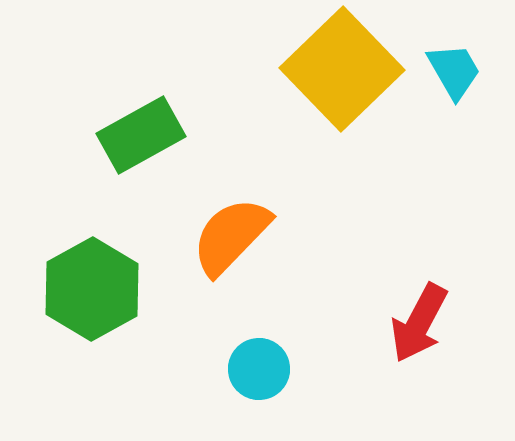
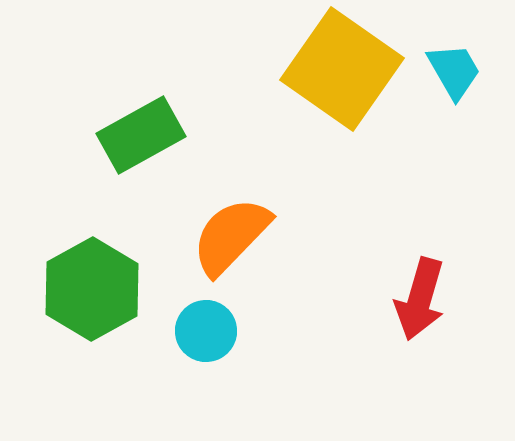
yellow square: rotated 11 degrees counterclockwise
red arrow: moved 1 px right, 24 px up; rotated 12 degrees counterclockwise
cyan circle: moved 53 px left, 38 px up
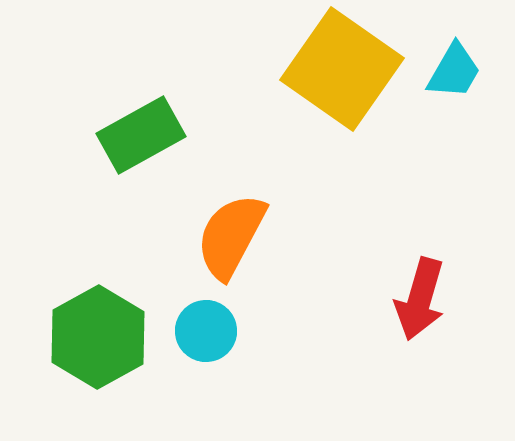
cyan trapezoid: rotated 60 degrees clockwise
orange semicircle: rotated 16 degrees counterclockwise
green hexagon: moved 6 px right, 48 px down
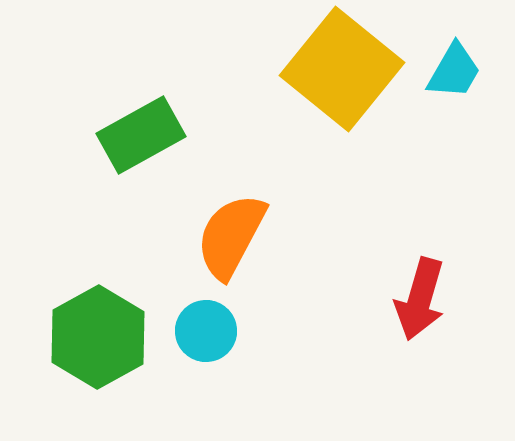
yellow square: rotated 4 degrees clockwise
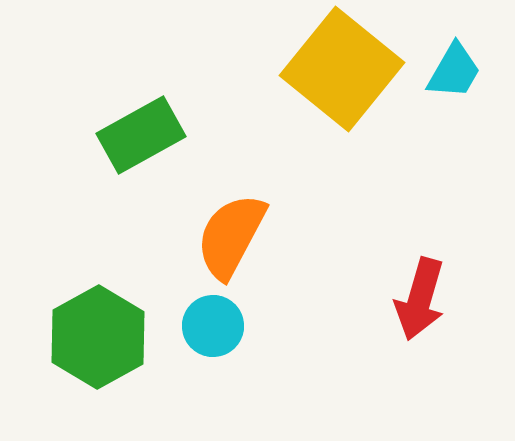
cyan circle: moved 7 px right, 5 px up
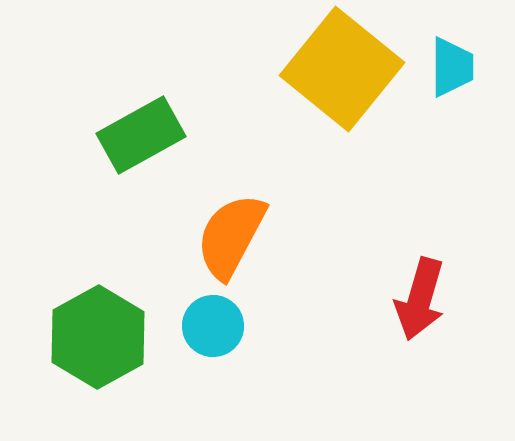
cyan trapezoid: moved 2 px left, 4 px up; rotated 30 degrees counterclockwise
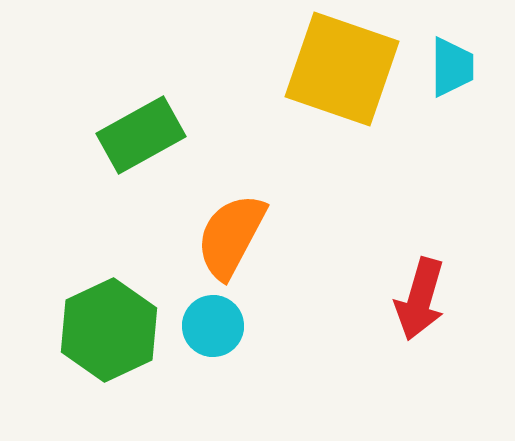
yellow square: rotated 20 degrees counterclockwise
green hexagon: moved 11 px right, 7 px up; rotated 4 degrees clockwise
